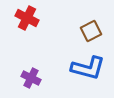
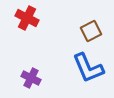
blue L-shape: rotated 52 degrees clockwise
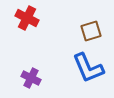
brown square: rotated 10 degrees clockwise
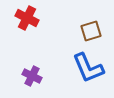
purple cross: moved 1 px right, 2 px up
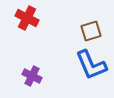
blue L-shape: moved 3 px right, 3 px up
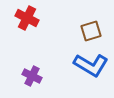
blue L-shape: rotated 36 degrees counterclockwise
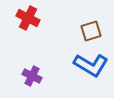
red cross: moved 1 px right
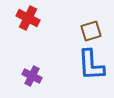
blue L-shape: rotated 56 degrees clockwise
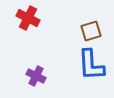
purple cross: moved 4 px right
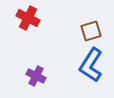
blue L-shape: rotated 36 degrees clockwise
